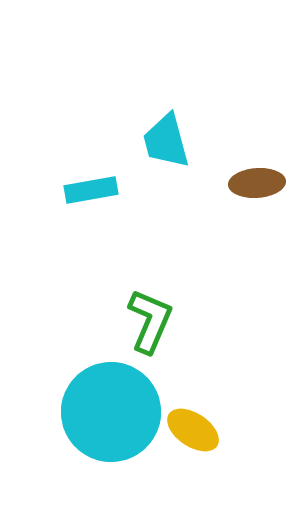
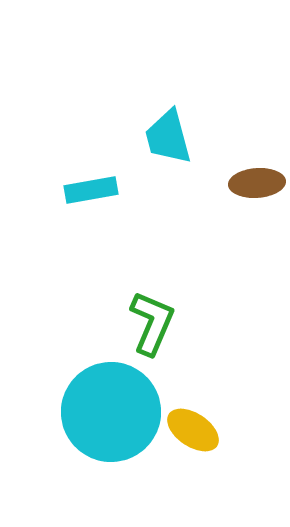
cyan trapezoid: moved 2 px right, 4 px up
green L-shape: moved 2 px right, 2 px down
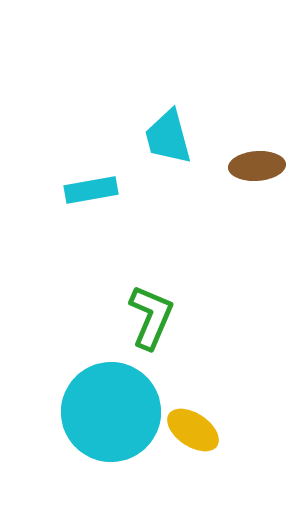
brown ellipse: moved 17 px up
green L-shape: moved 1 px left, 6 px up
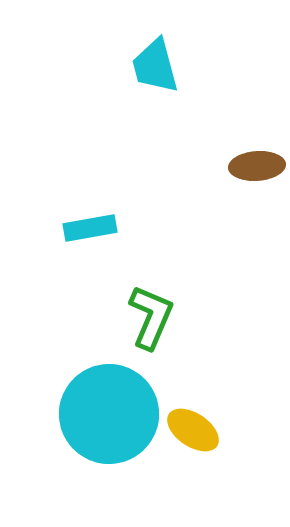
cyan trapezoid: moved 13 px left, 71 px up
cyan rectangle: moved 1 px left, 38 px down
cyan circle: moved 2 px left, 2 px down
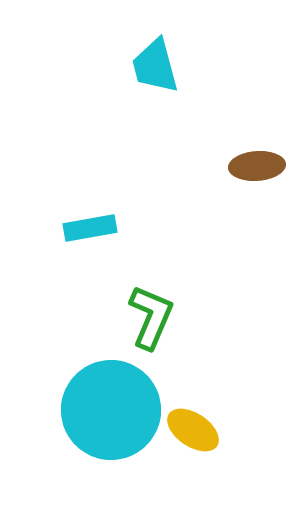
cyan circle: moved 2 px right, 4 px up
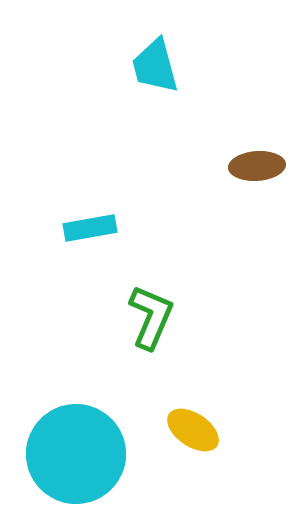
cyan circle: moved 35 px left, 44 px down
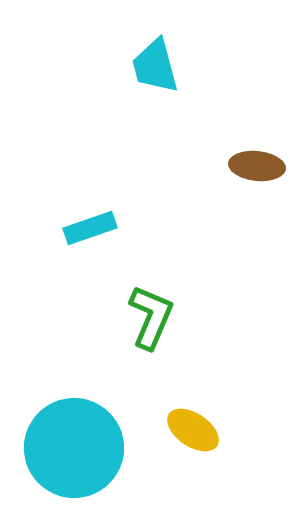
brown ellipse: rotated 10 degrees clockwise
cyan rectangle: rotated 9 degrees counterclockwise
cyan circle: moved 2 px left, 6 px up
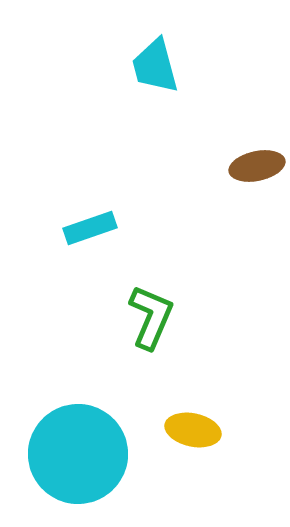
brown ellipse: rotated 18 degrees counterclockwise
yellow ellipse: rotated 22 degrees counterclockwise
cyan circle: moved 4 px right, 6 px down
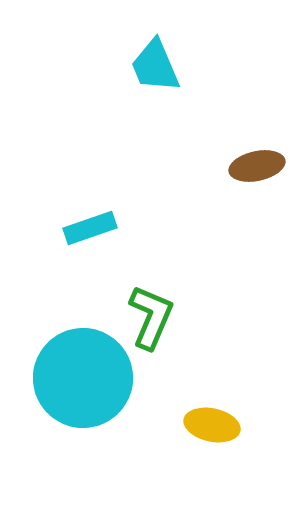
cyan trapezoid: rotated 8 degrees counterclockwise
yellow ellipse: moved 19 px right, 5 px up
cyan circle: moved 5 px right, 76 px up
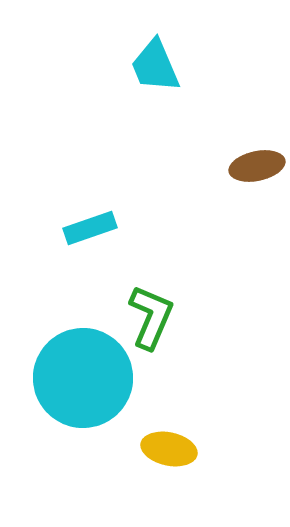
yellow ellipse: moved 43 px left, 24 px down
